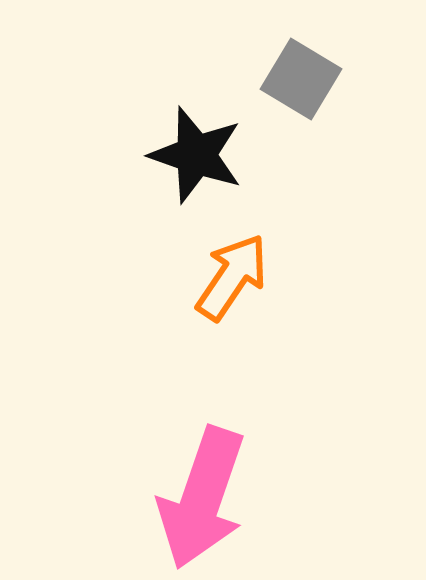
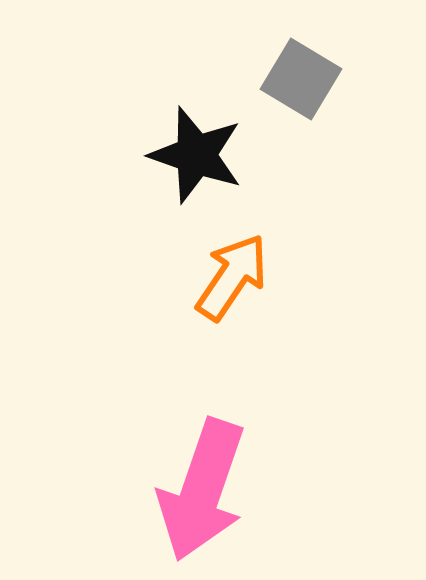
pink arrow: moved 8 px up
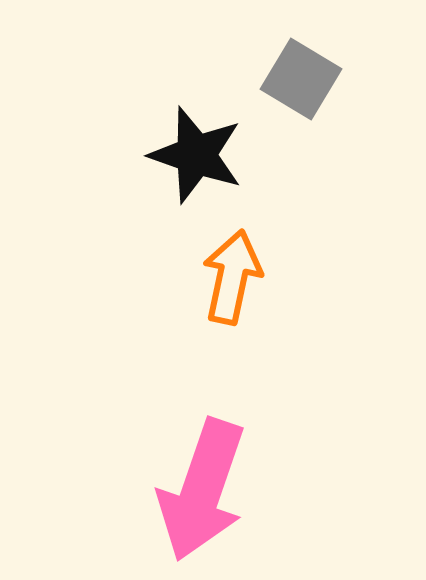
orange arrow: rotated 22 degrees counterclockwise
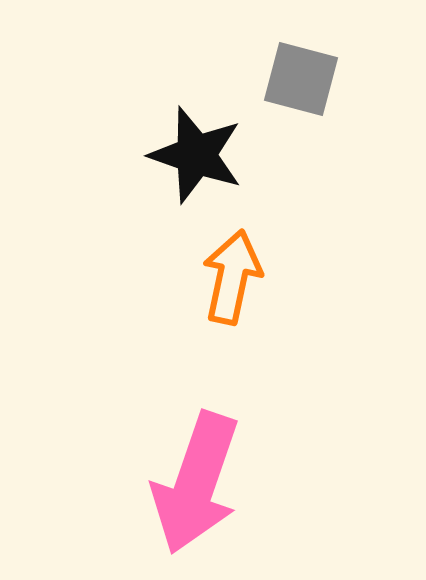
gray square: rotated 16 degrees counterclockwise
pink arrow: moved 6 px left, 7 px up
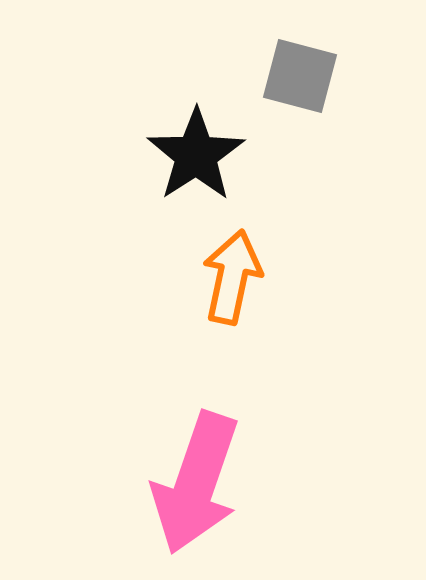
gray square: moved 1 px left, 3 px up
black star: rotated 20 degrees clockwise
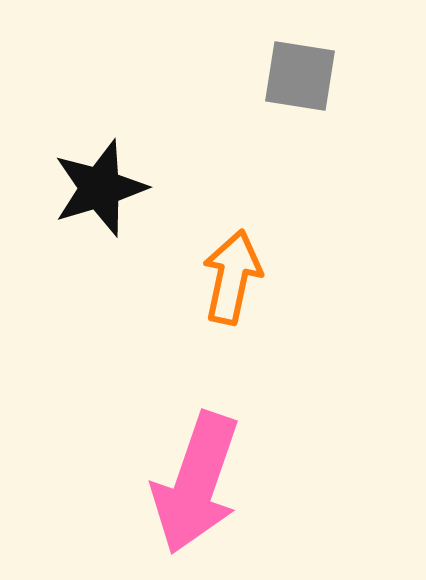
gray square: rotated 6 degrees counterclockwise
black star: moved 96 px left, 33 px down; rotated 16 degrees clockwise
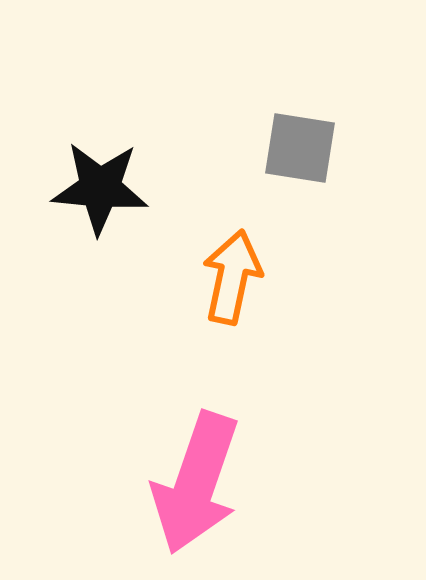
gray square: moved 72 px down
black star: rotated 22 degrees clockwise
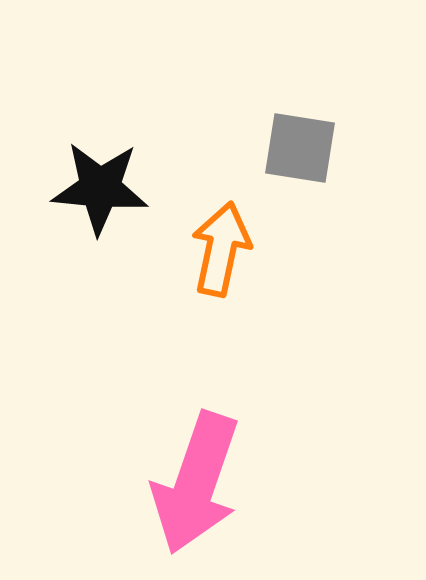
orange arrow: moved 11 px left, 28 px up
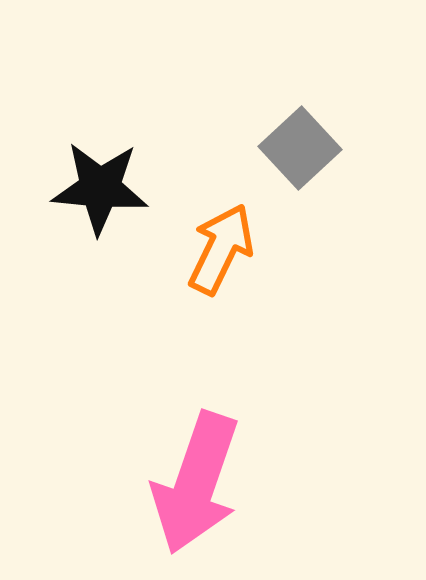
gray square: rotated 38 degrees clockwise
orange arrow: rotated 14 degrees clockwise
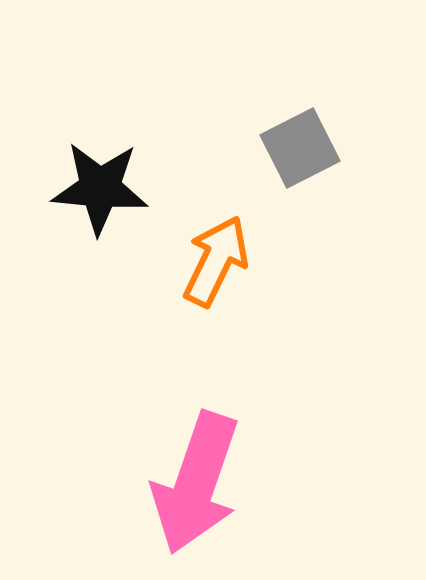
gray square: rotated 16 degrees clockwise
orange arrow: moved 5 px left, 12 px down
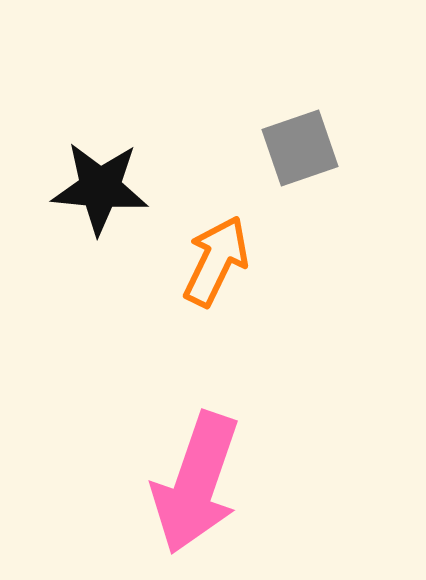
gray square: rotated 8 degrees clockwise
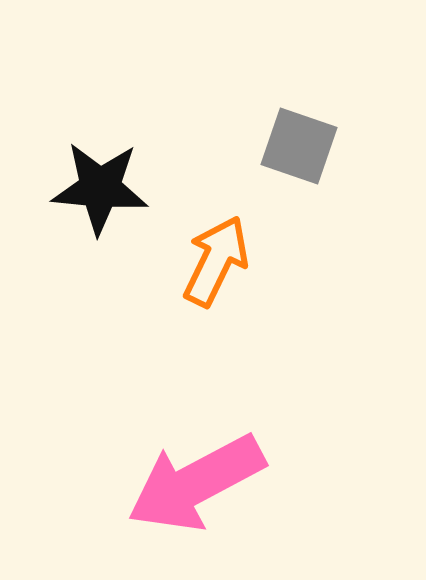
gray square: moved 1 px left, 2 px up; rotated 38 degrees clockwise
pink arrow: rotated 43 degrees clockwise
